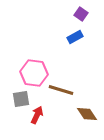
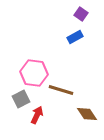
gray square: rotated 18 degrees counterclockwise
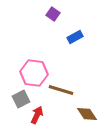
purple square: moved 28 px left
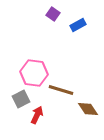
blue rectangle: moved 3 px right, 12 px up
brown diamond: moved 1 px right, 5 px up
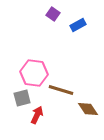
gray square: moved 1 px right, 1 px up; rotated 12 degrees clockwise
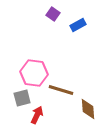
brown diamond: rotated 30 degrees clockwise
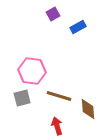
purple square: rotated 24 degrees clockwise
blue rectangle: moved 2 px down
pink hexagon: moved 2 px left, 2 px up
brown line: moved 2 px left, 6 px down
red arrow: moved 20 px right, 11 px down; rotated 42 degrees counterclockwise
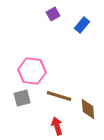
blue rectangle: moved 4 px right, 2 px up; rotated 21 degrees counterclockwise
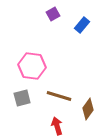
pink hexagon: moved 5 px up
brown diamond: rotated 40 degrees clockwise
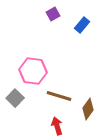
pink hexagon: moved 1 px right, 5 px down
gray square: moved 7 px left; rotated 30 degrees counterclockwise
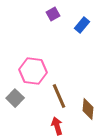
brown line: rotated 50 degrees clockwise
brown diamond: rotated 30 degrees counterclockwise
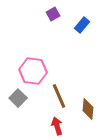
gray square: moved 3 px right
